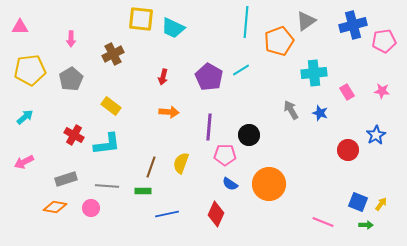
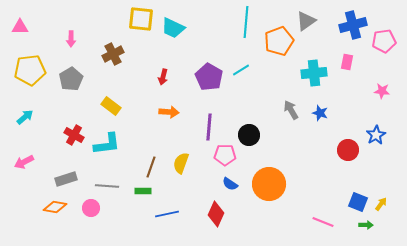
pink rectangle at (347, 92): moved 30 px up; rotated 42 degrees clockwise
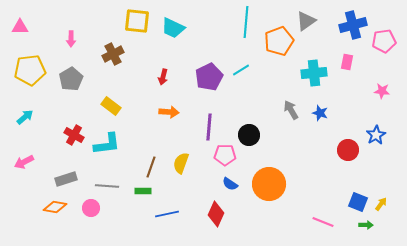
yellow square at (141, 19): moved 4 px left, 2 px down
purple pentagon at (209, 77): rotated 16 degrees clockwise
